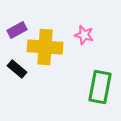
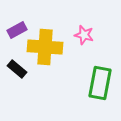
green rectangle: moved 4 px up
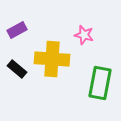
yellow cross: moved 7 px right, 12 px down
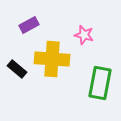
purple rectangle: moved 12 px right, 5 px up
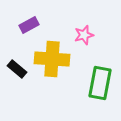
pink star: rotated 30 degrees counterclockwise
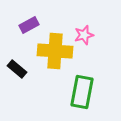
yellow cross: moved 3 px right, 8 px up
green rectangle: moved 18 px left, 9 px down
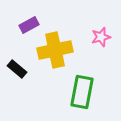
pink star: moved 17 px right, 2 px down
yellow cross: moved 1 px up; rotated 16 degrees counterclockwise
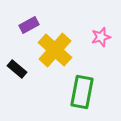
yellow cross: rotated 36 degrees counterclockwise
